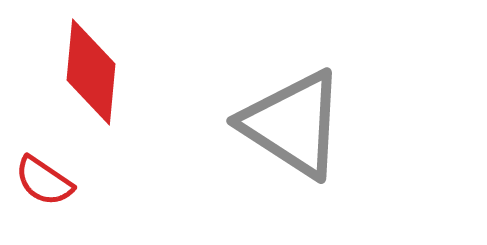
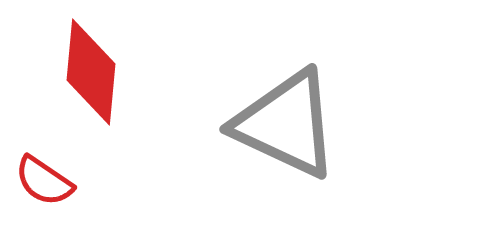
gray triangle: moved 7 px left; rotated 8 degrees counterclockwise
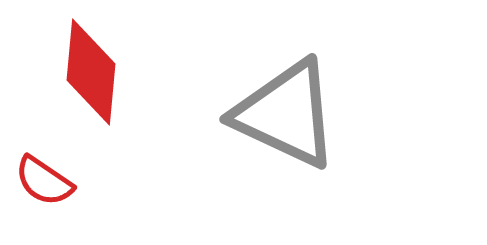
gray triangle: moved 10 px up
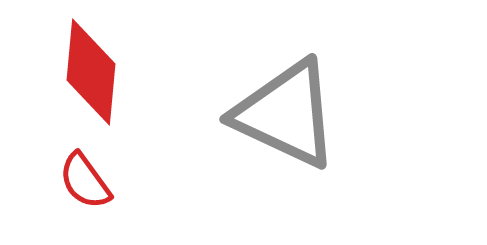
red semicircle: moved 41 px right; rotated 20 degrees clockwise
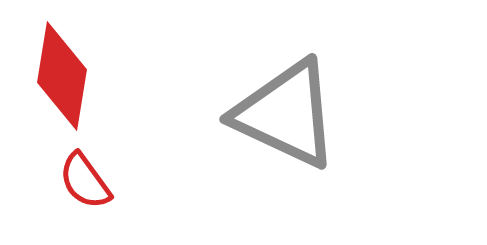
red diamond: moved 29 px left, 4 px down; rotated 4 degrees clockwise
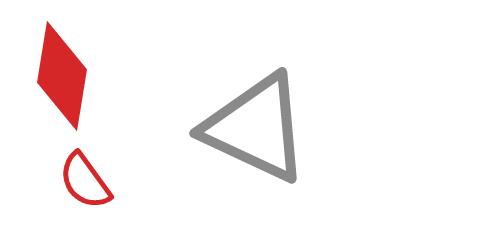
gray triangle: moved 30 px left, 14 px down
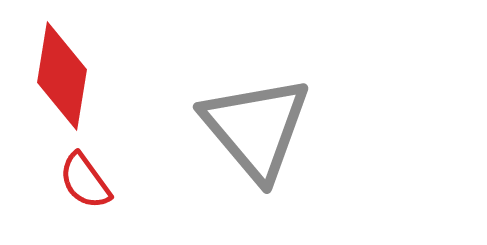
gray triangle: rotated 25 degrees clockwise
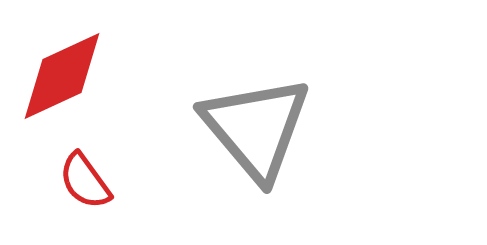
red diamond: rotated 56 degrees clockwise
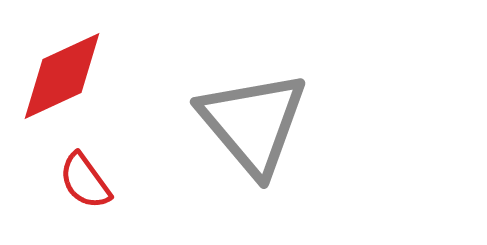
gray triangle: moved 3 px left, 5 px up
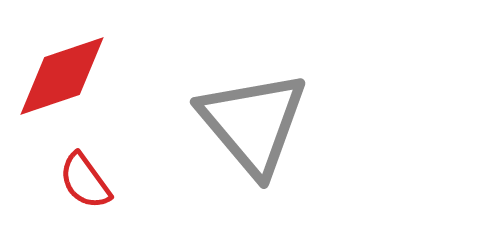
red diamond: rotated 6 degrees clockwise
